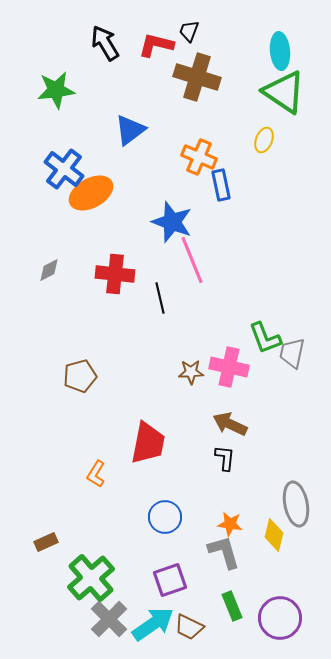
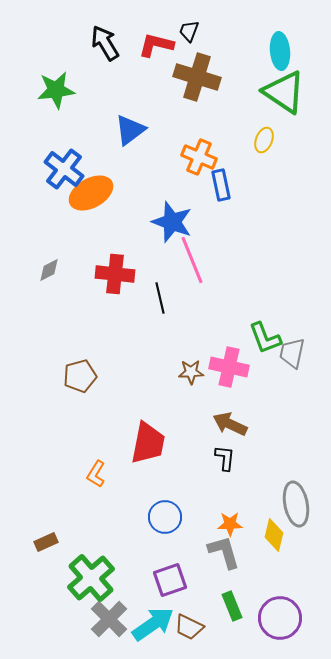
orange star: rotated 10 degrees counterclockwise
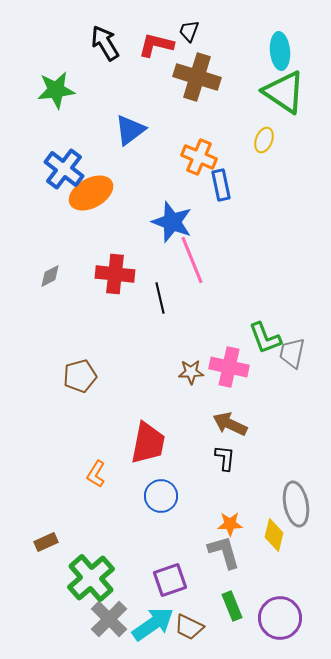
gray diamond: moved 1 px right, 6 px down
blue circle: moved 4 px left, 21 px up
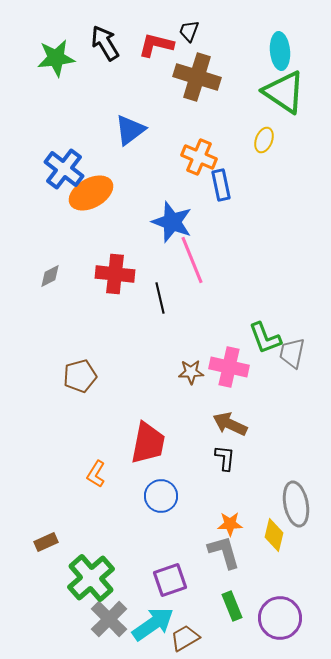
green star: moved 32 px up
brown trapezoid: moved 4 px left, 11 px down; rotated 124 degrees clockwise
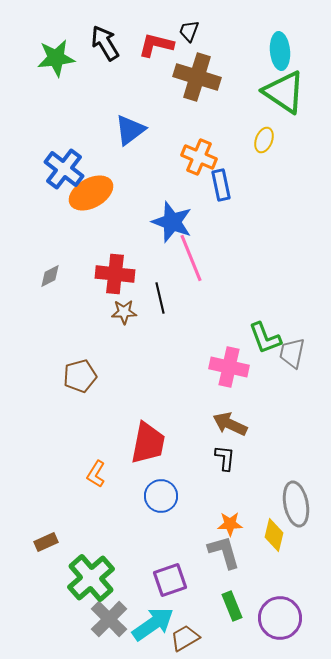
pink line: moved 1 px left, 2 px up
brown star: moved 67 px left, 60 px up
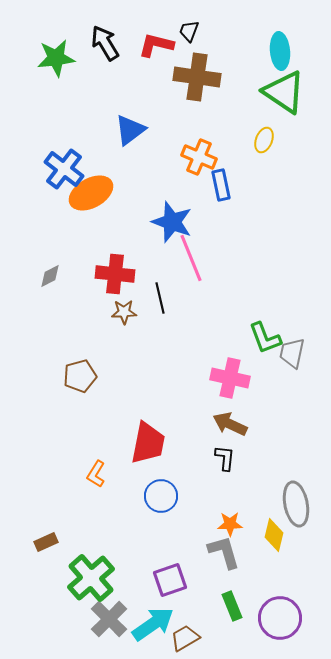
brown cross: rotated 9 degrees counterclockwise
pink cross: moved 1 px right, 11 px down
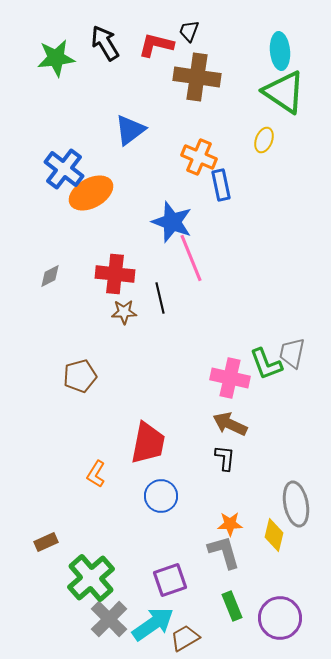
green L-shape: moved 1 px right, 26 px down
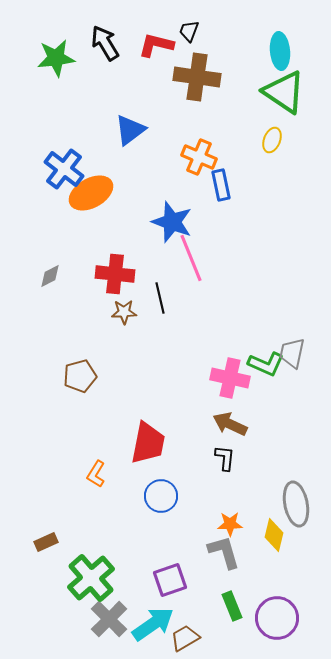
yellow ellipse: moved 8 px right
green L-shape: rotated 45 degrees counterclockwise
purple circle: moved 3 px left
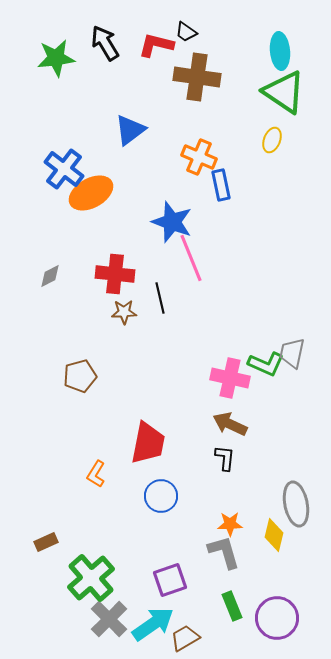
black trapezoid: moved 3 px left, 1 px down; rotated 75 degrees counterclockwise
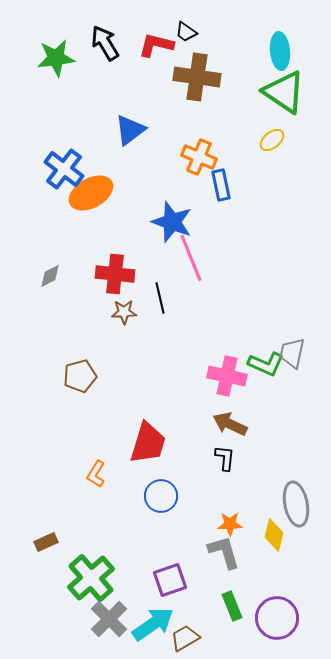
yellow ellipse: rotated 30 degrees clockwise
pink cross: moved 3 px left, 2 px up
red trapezoid: rotated 6 degrees clockwise
